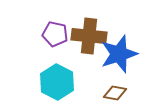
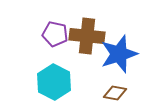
brown cross: moved 2 px left
cyan hexagon: moved 3 px left
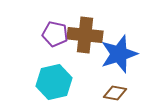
brown cross: moved 2 px left, 1 px up
cyan hexagon: rotated 20 degrees clockwise
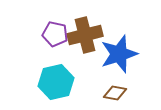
brown cross: rotated 20 degrees counterclockwise
cyan hexagon: moved 2 px right
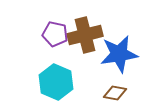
blue star: rotated 9 degrees clockwise
cyan hexagon: rotated 24 degrees counterclockwise
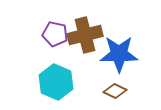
blue star: rotated 9 degrees clockwise
brown diamond: moved 2 px up; rotated 15 degrees clockwise
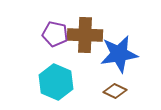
brown cross: rotated 16 degrees clockwise
blue star: rotated 9 degrees counterclockwise
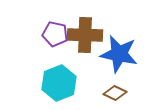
blue star: rotated 21 degrees clockwise
cyan hexagon: moved 3 px right, 1 px down; rotated 16 degrees clockwise
brown diamond: moved 2 px down
